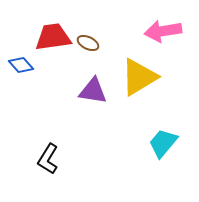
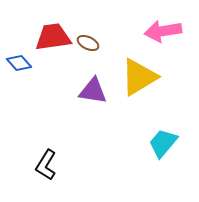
blue diamond: moved 2 px left, 2 px up
black L-shape: moved 2 px left, 6 px down
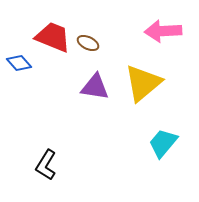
pink arrow: rotated 6 degrees clockwise
red trapezoid: rotated 30 degrees clockwise
yellow triangle: moved 4 px right, 6 px down; rotated 9 degrees counterclockwise
purple triangle: moved 2 px right, 4 px up
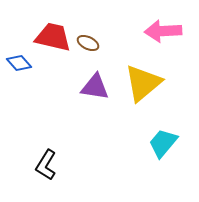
red trapezoid: rotated 9 degrees counterclockwise
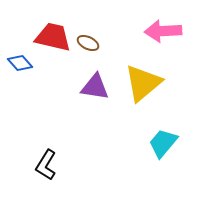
blue diamond: moved 1 px right
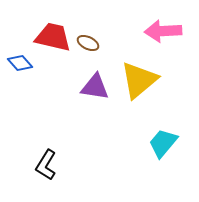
yellow triangle: moved 4 px left, 3 px up
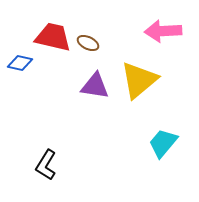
blue diamond: rotated 35 degrees counterclockwise
purple triangle: moved 1 px up
